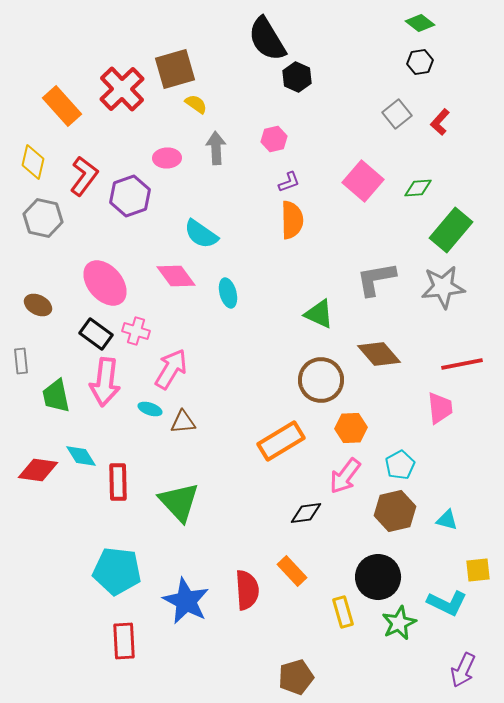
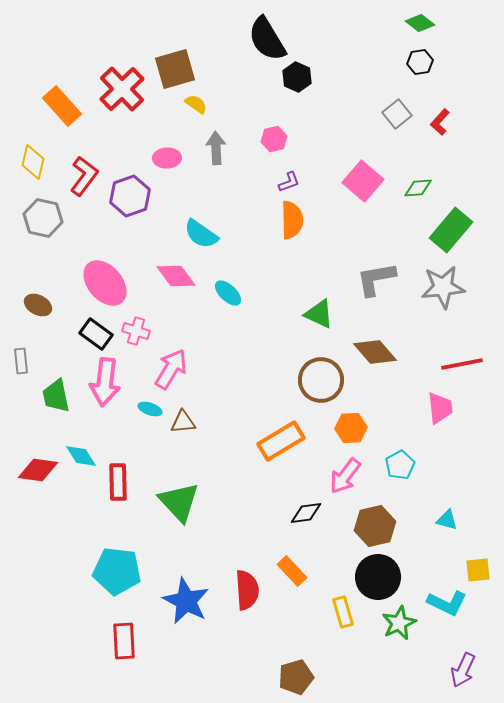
cyan ellipse at (228, 293): rotated 32 degrees counterclockwise
brown diamond at (379, 354): moved 4 px left, 2 px up
brown hexagon at (395, 511): moved 20 px left, 15 px down
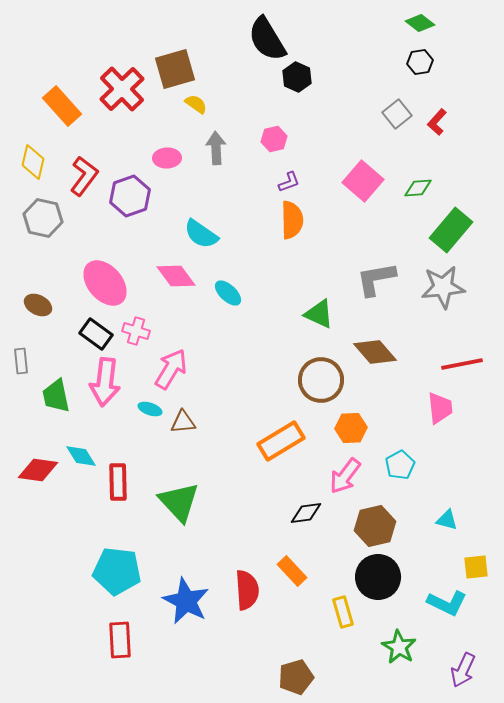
red L-shape at (440, 122): moved 3 px left
yellow square at (478, 570): moved 2 px left, 3 px up
green star at (399, 623): moved 24 px down; rotated 16 degrees counterclockwise
red rectangle at (124, 641): moved 4 px left, 1 px up
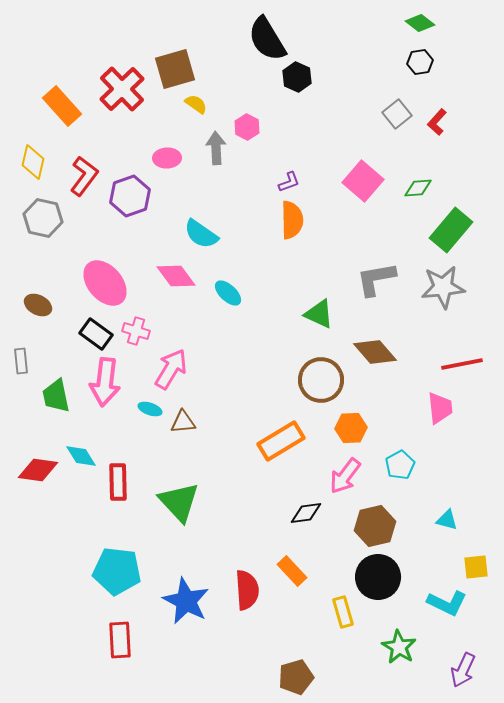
pink hexagon at (274, 139): moved 27 px left, 12 px up; rotated 20 degrees counterclockwise
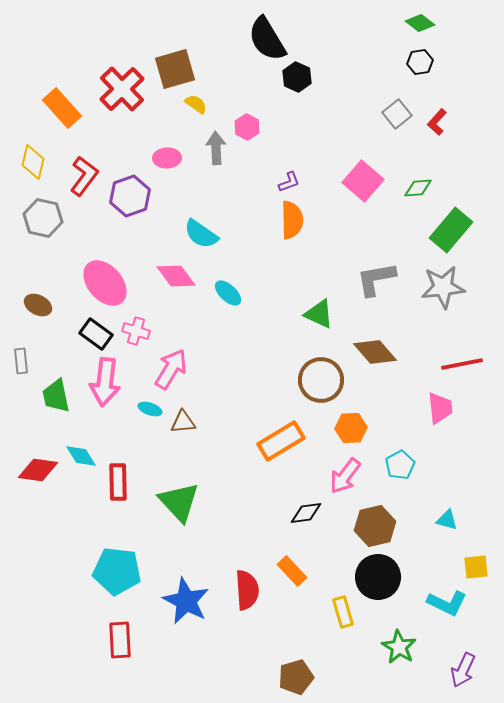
orange rectangle at (62, 106): moved 2 px down
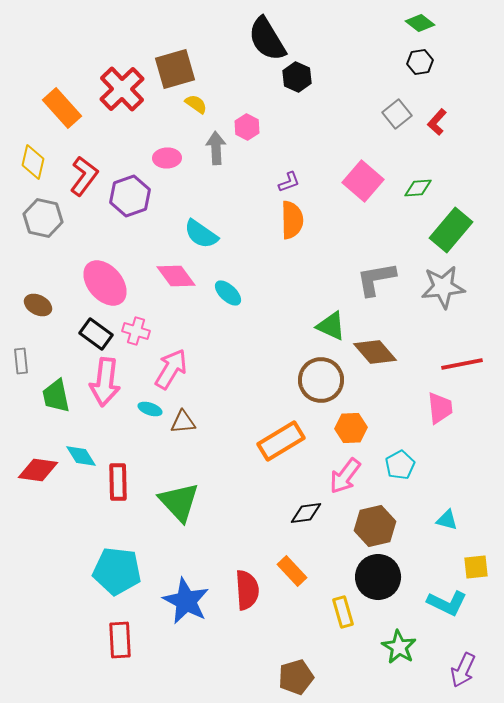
green triangle at (319, 314): moved 12 px right, 12 px down
